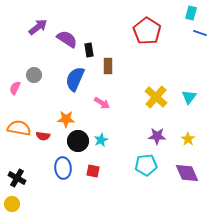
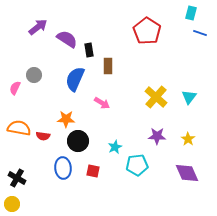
cyan star: moved 14 px right, 7 px down
cyan pentagon: moved 9 px left
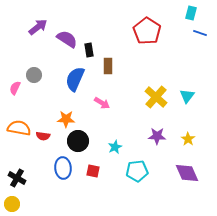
cyan triangle: moved 2 px left, 1 px up
cyan pentagon: moved 6 px down
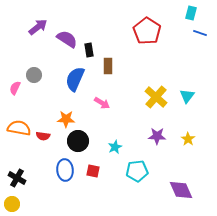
blue ellipse: moved 2 px right, 2 px down
purple diamond: moved 6 px left, 17 px down
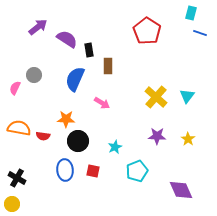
cyan pentagon: rotated 15 degrees counterclockwise
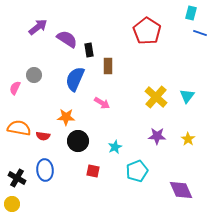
orange star: moved 2 px up
blue ellipse: moved 20 px left
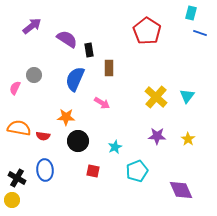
purple arrow: moved 6 px left, 1 px up
brown rectangle: moved 1 px right, 2 px down
yellow circle: moved 4 px up
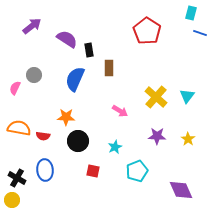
pink arrow: moved 18 px right, 8 px down
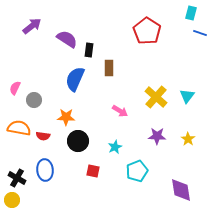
black rectangle: rotated 16 degrees clockwise
gray circle: moved 25 px down
purple diamond: rotated 15 degrees clockwise
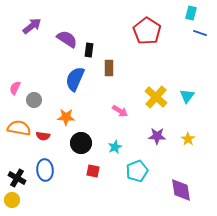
black circle: moved 3 px right, 2 px down
